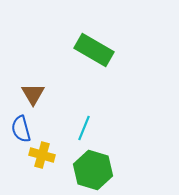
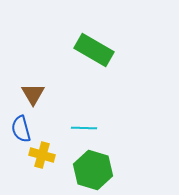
cyan line: rotated 70 degrees clockwise
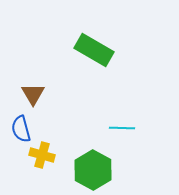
cyan line: moved 38 px right
green hexagon: rotated 12 degrees clockwise
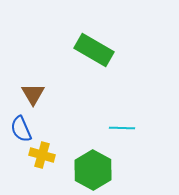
blue semicircle: rotated 8 degrees counterclockwise
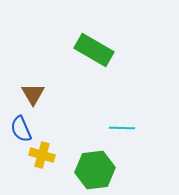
green hexagon: moved 2 px right; rotated 24 degrees clockwise
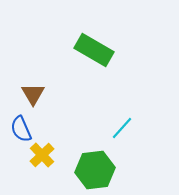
cyan line: rotated 50 degrees counterclockwise
yellow cross: rotated 30 degrees clockwise
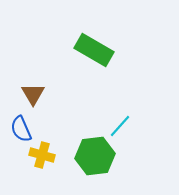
cyan line: moved 2 px left, 2 px up
yellow cross: rotated 30 degrees counterclockwise
green hexagon: moved 14 px up
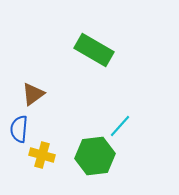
brown triangle: rotated 25 degrees clockwise
blue semicircle: moved 2 px left; rotated 28 degrees clockwise
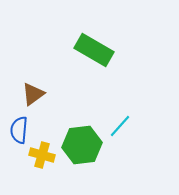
blue semicircle: moved 1 px down
green hexagon: moved 13 px left, 11 px up
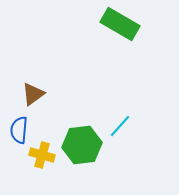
green rectangle: moved 26 px right, 26 px up
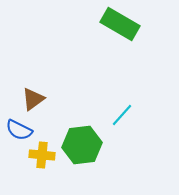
brown triangle: moved 5 px down
cyan line: moved 2 px right, 11 px up
blue semicircle: rotated 68 degrees counterclockwise
yellow cross: rotated 10 degrees counterclockwise
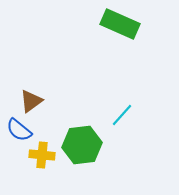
green rectangle: rotated 6 degrees counterclockwise
brown triangle: moved 2 px left, 2 px down
blue semicircle: rotated 12 degrees clockwise
